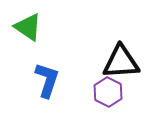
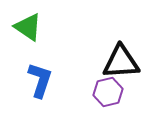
blue L-shape: moved 7 px left
purple hexagon: rotated 20 degrees clockwise
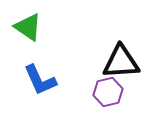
blue L-shape: rotated 138 degrees clockwise
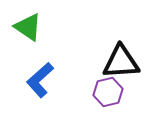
blue L-shape: rotated 72 degrees clockwise
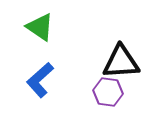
green triangle: moved 12 px right
purple hexagon: rotated 20 degrees clockwise
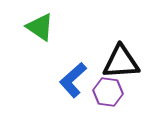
blue L-shape: moved 33 px right
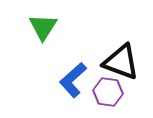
green triangle: moved 3 px right; rotated 28 degrees clockwise
black triangle: rotated 24 degrees clockwise
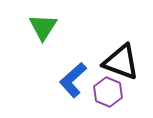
purple hexagon: rotated 16 degrees clockwise
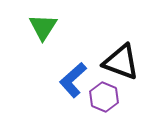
purple hexagon: moved 4 px left, 5 px down
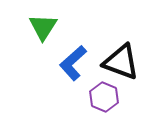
blue L-shape: moved 17 px up
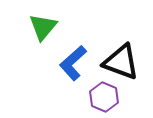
green triangle: rotated 8 degrees clockwise
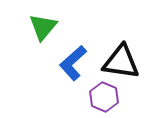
black triangle: rotated 12 degrees counterclockwise
